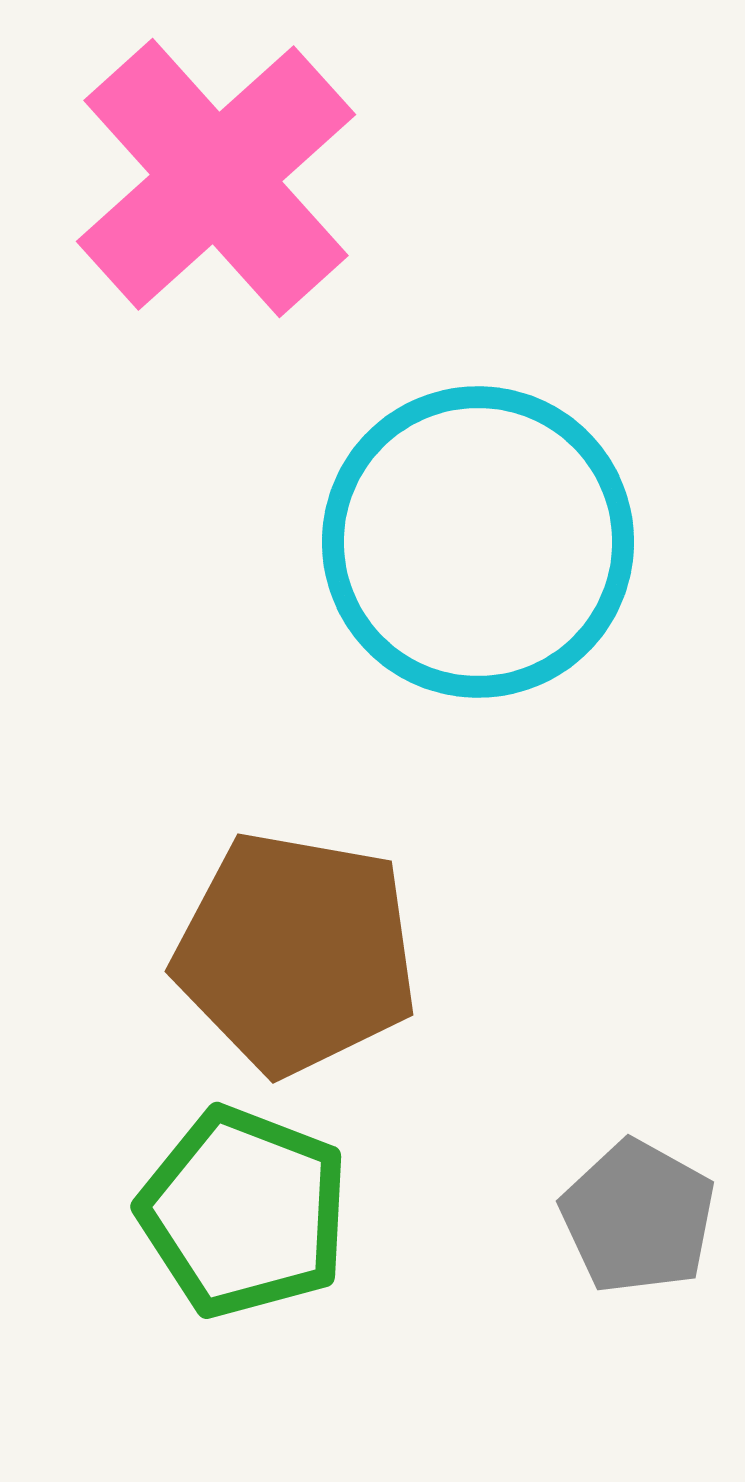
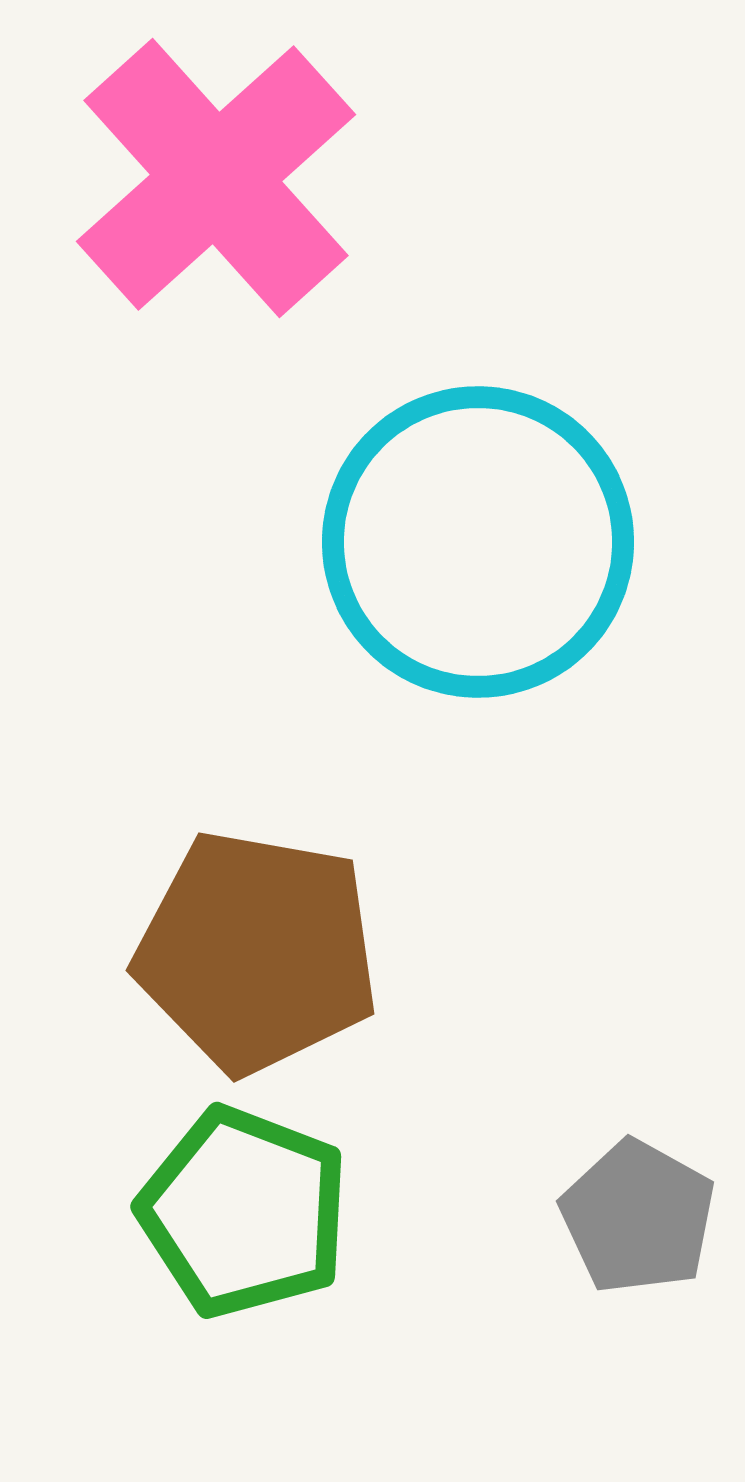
brown pentagon: moved 39 px left, 1 px up
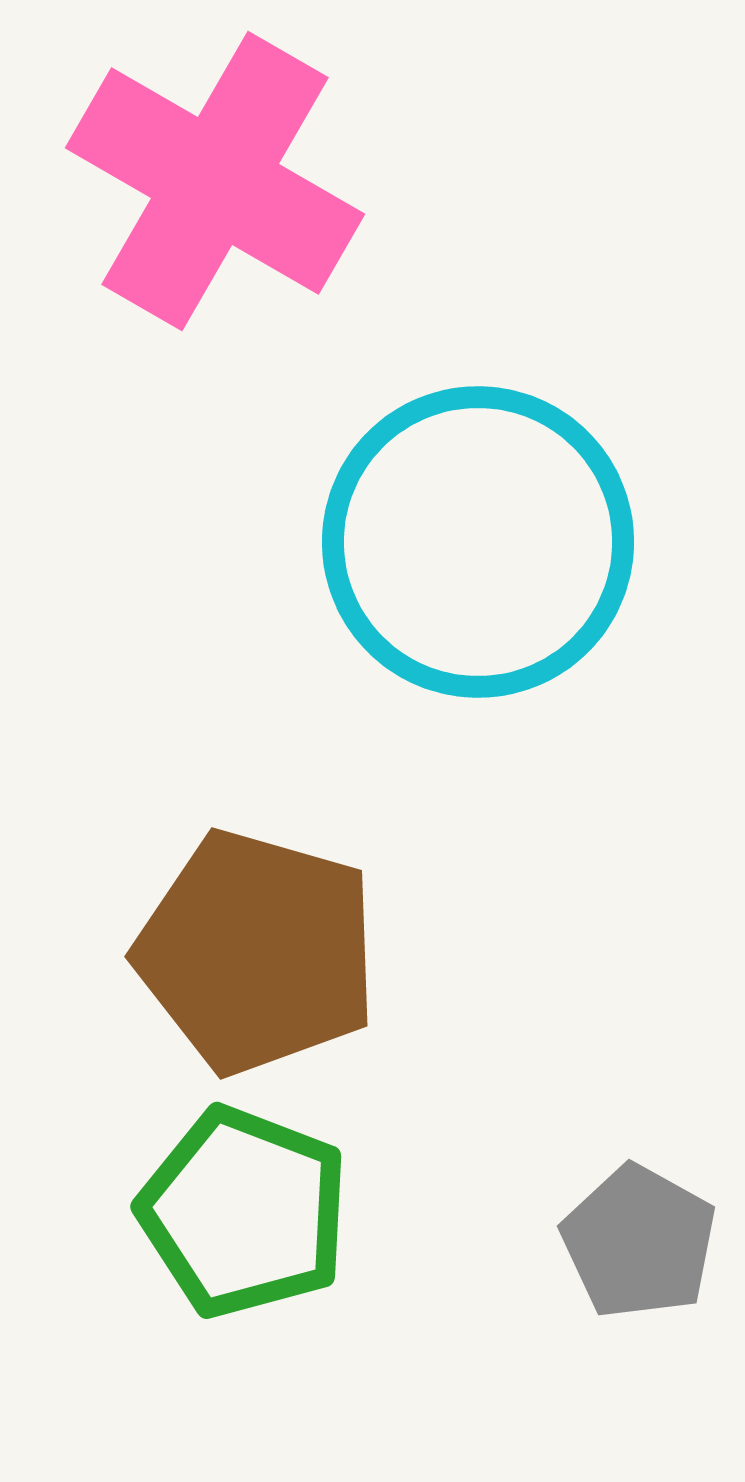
pink cross: moved 1 px left, 3 px down; rotated 18 degrees counterclockwise
brown pentagon: rotated 6 degrees clockwise
gray pentagon: moved 1 px right, 25 px down
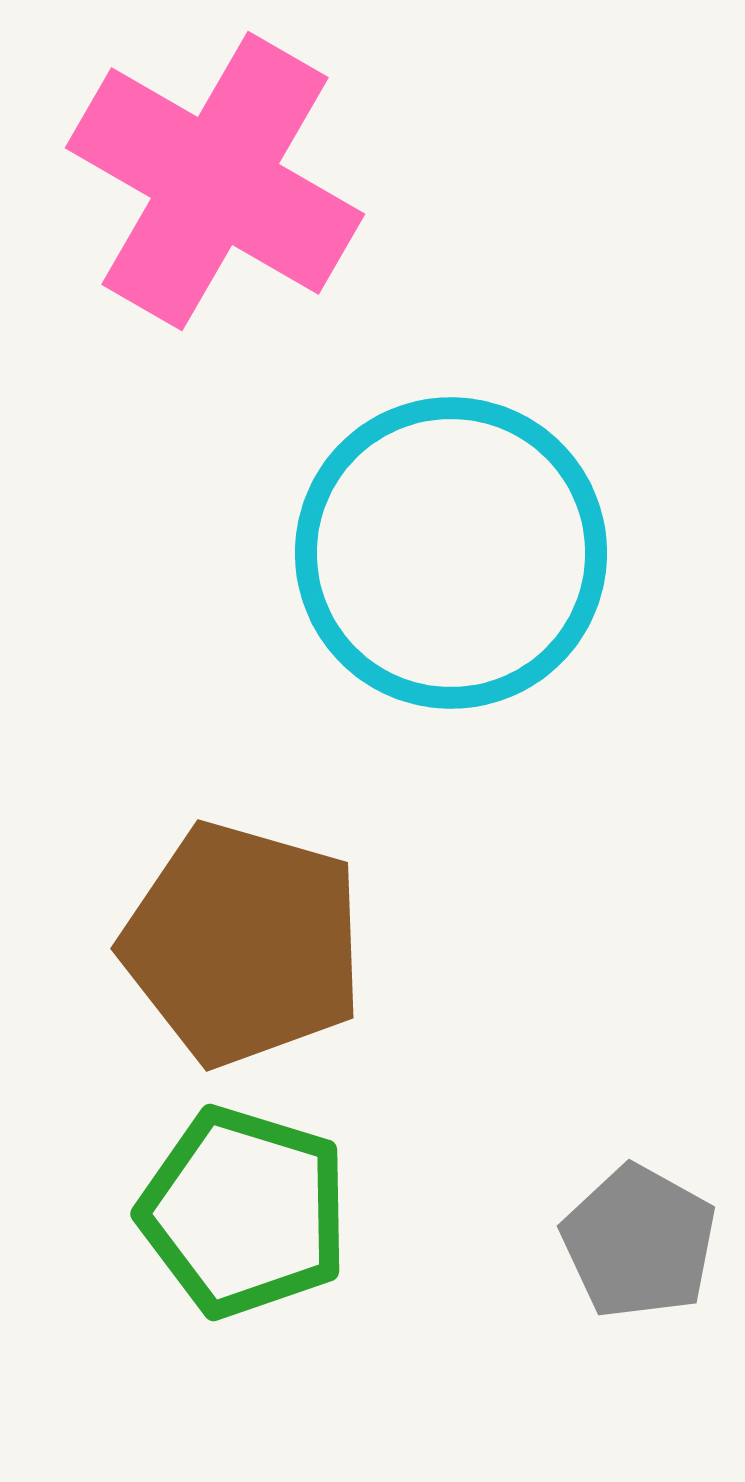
cyan circle: moved 27 px left, 11 px down
brown pentagon: moved 14 px left, 8 px up
green pentagon: rotated 4 degrees counterclockwise
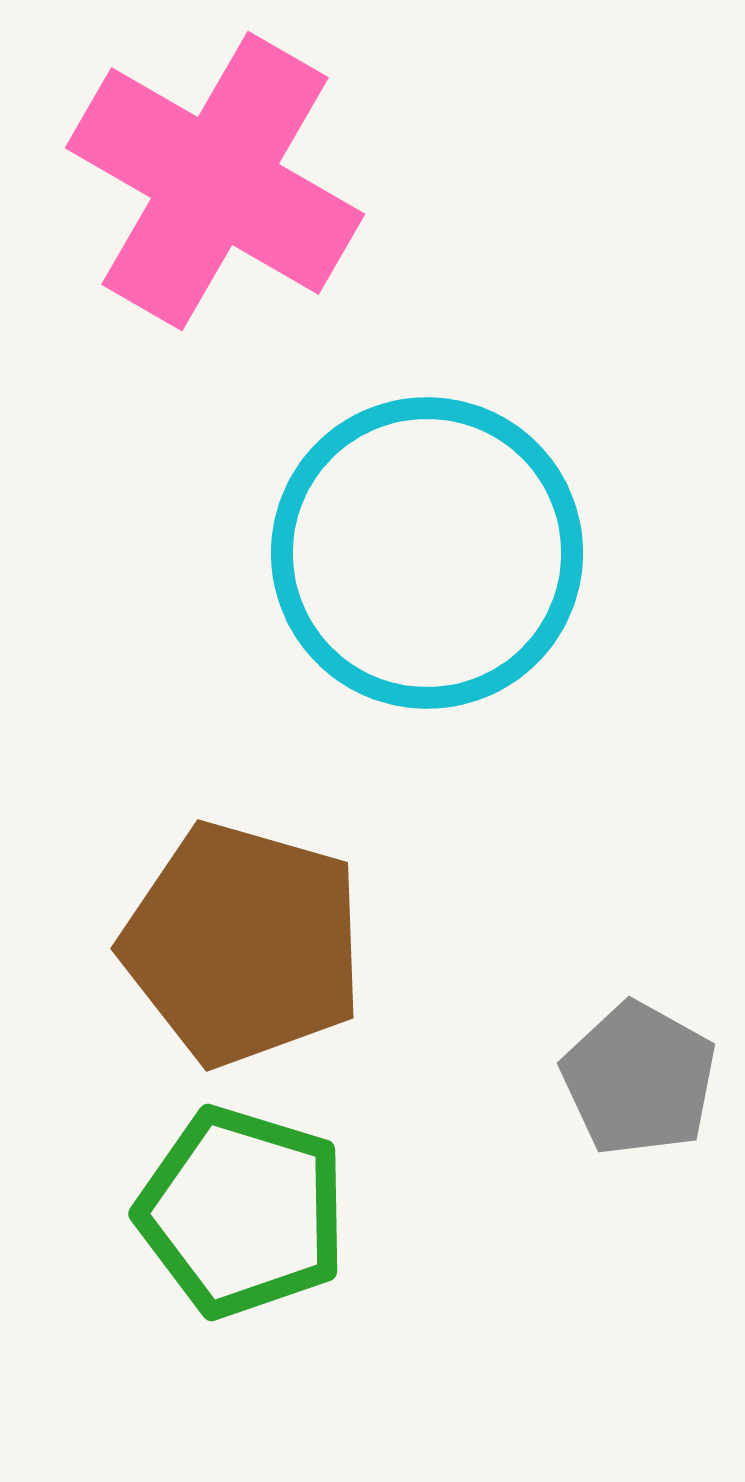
cyan circle: moved 24 px left
green pentagon: moved 2 px left
gray pentagon: moved 163 px up
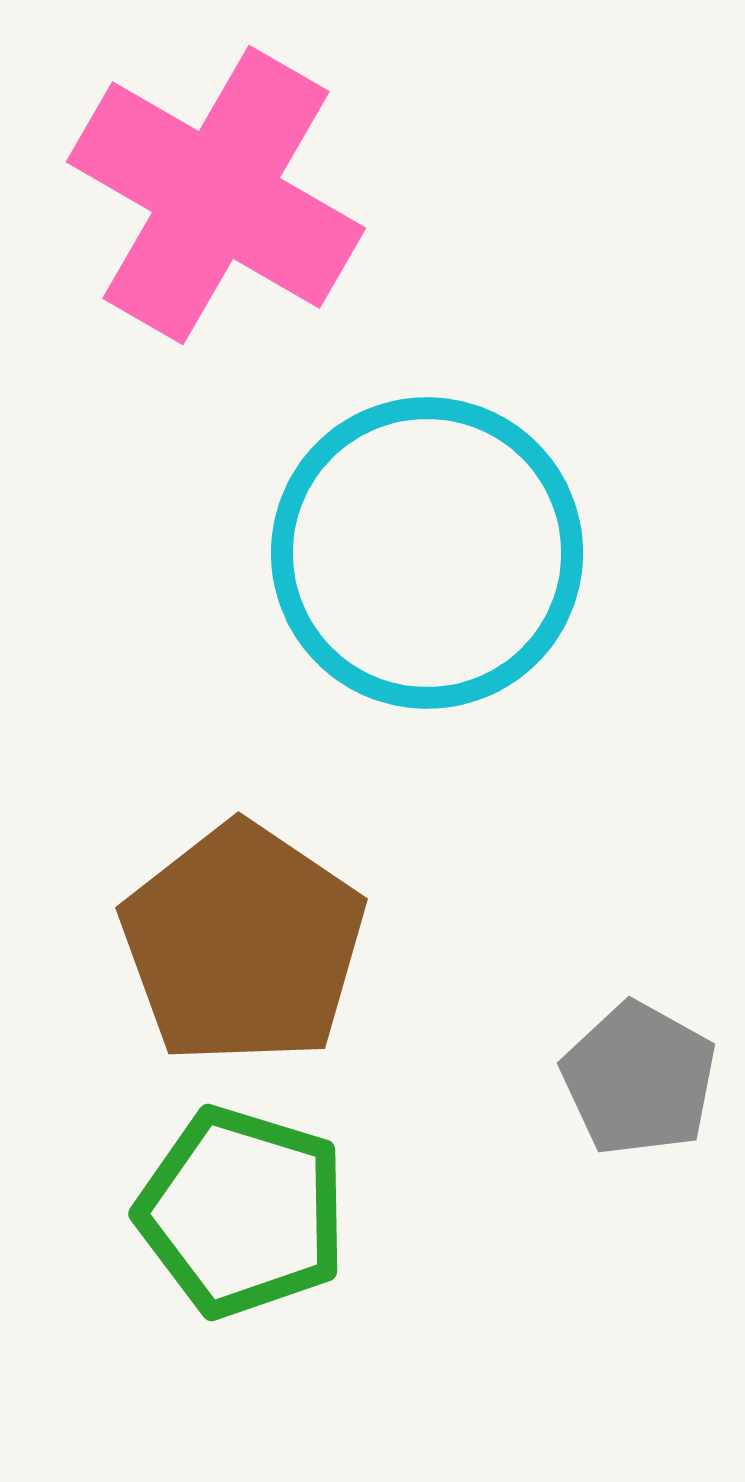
pink cross: moved 1 px right, 14 px down
brown pentagon: rotated 18 degrees clockwise
